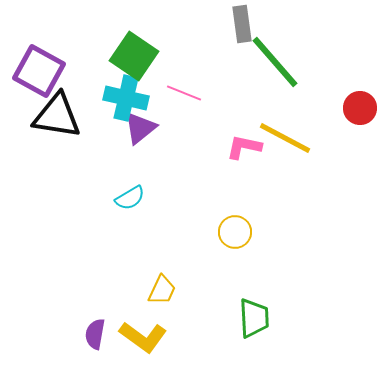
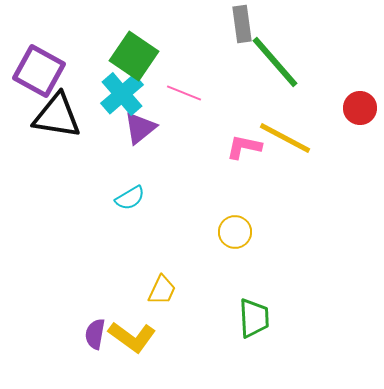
cyan cross: moved 4 px left, 4 px up; rotated 36 degrees clockwise
yellow L-shape: moved 11 px left
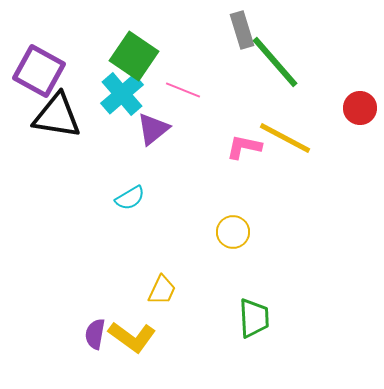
gray rectangle: moved 6 px down; rotated 9 degrees counterclockwise
pink line: moved 1 px left, 3 px up
purple triangle: moved 13 px right, 1 px down
yellow circle: moved 2 px left
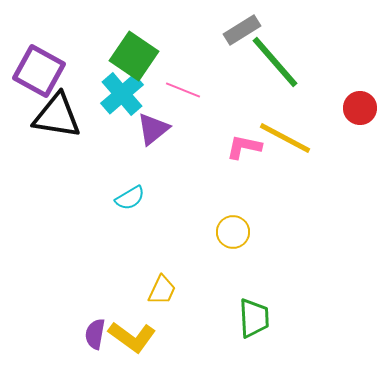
gray rectangle: rotated 75 degrees clockwise
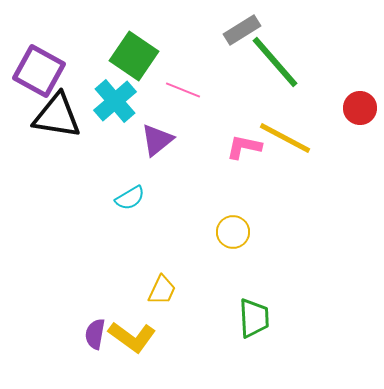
cyan cross: moved 7 px left, 7 px down
purple triangle: moved 4 px right, 11 px down
